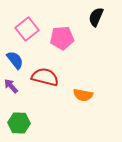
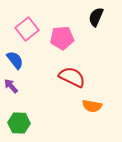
red semicircle: moved 27 px right; rotated 12 degrees clockwise
orange semicircle: moved 9 px right, 11 px down
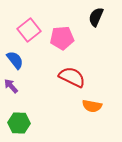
pink square: moved 2 px right, 1 px down
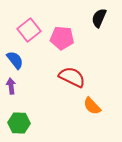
black semicircle: moved 3 px right, 1 px down
pink pentagon: rotated 10 degrees clockwise
purple arrow: rotated 35 degrees clockwise
orange semicircle: rotated 36 degrees clockwise
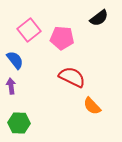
black semicircle: rotated 150 degrees counterclockwise
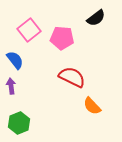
black semicircle: moved 3 px left
green hexagon: rotated 25 degrees counterclockwise
